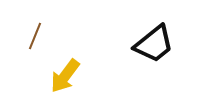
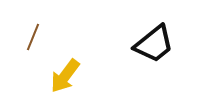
brown line: moved 2 px left, 1 px down
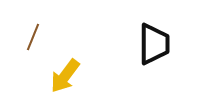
black trapezoid: rotated 51 degrees counterclockwise
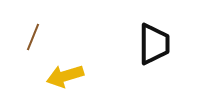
yellow arrow: rotated 36 degrees clockwise
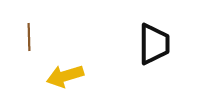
brown line: moved 4 px left; rotated 24 degrees counterclockwise
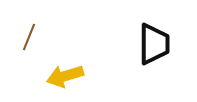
brown line: rotated 24 degrees clockwise
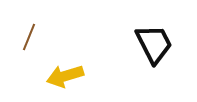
black trapezoid: rotated 27 degrees counterclockwise
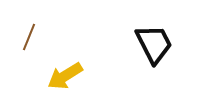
yellow arrow: rotated 15 degrees counterclockwise
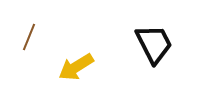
yellow arrow: moved 11 px right, 9 px up
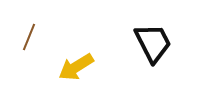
black trapezoid: moved 1 px left, 1 px up
